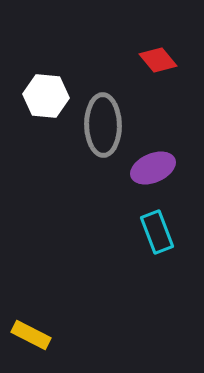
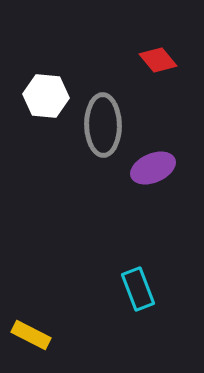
cyan rectangle: moved 19 px left, 57 px down
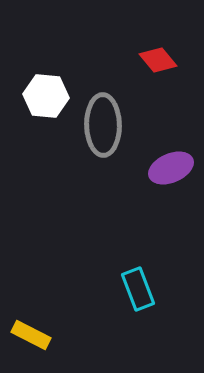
purple ellipse: moved 18 px right
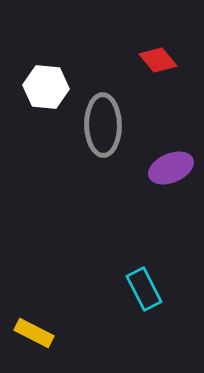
white hexagon: moved 9 px up
cyan rectangle: moved 6 px right; rotated 6 degrees counterclockwise
yellow rectangle: moved 3 px right, 2 px up
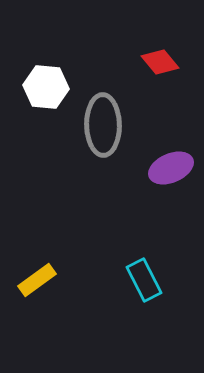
red diamond: moved 2 px right, 2 px down
cyan rectangle: moved 9 px up
yellow rectangle: moved 3 px right, 53 px up; rotated 63 degrees counterclockwise
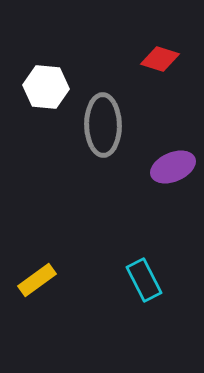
red diamond: moved 3 px up; rotated 33 degrees counterclockwise
purple ellipse: moved 2 px right, 1 px up
